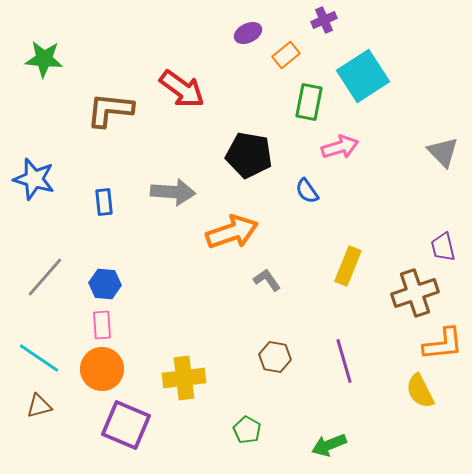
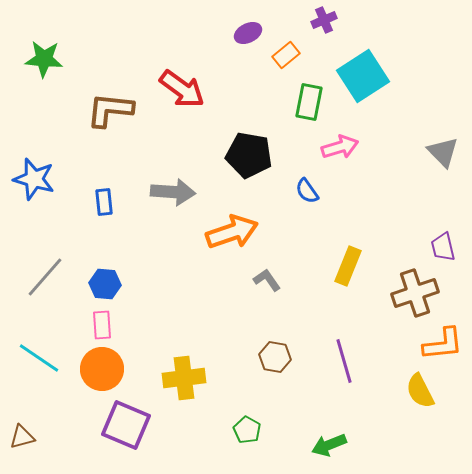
brown triangle: moved 17 px left, 31 px down
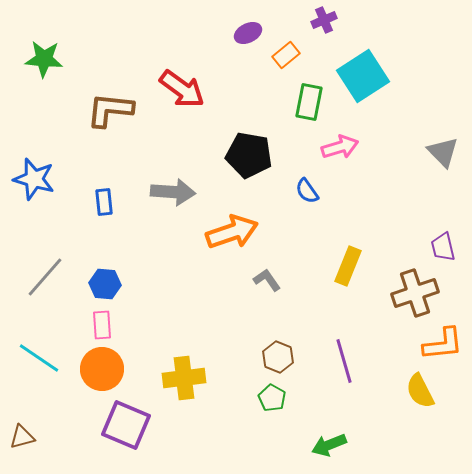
brown hexagon: moved 3 px right; rotated 12 degrees clockwise
green pentagon: moved 25 px right, 32 px up
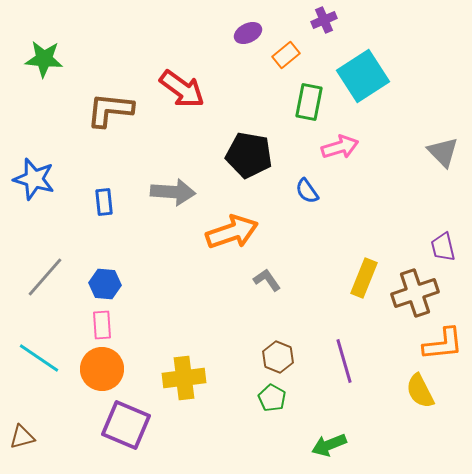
yellow rectangle: moved 16 px right, 12 px down
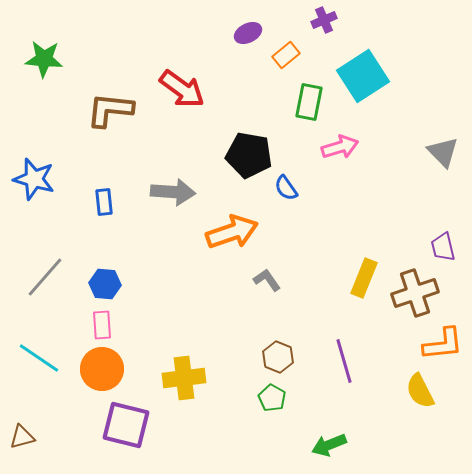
blue semicircle: moved 21 px left, 3 px up
purple square: rotated 9 degrees counterclockwise
